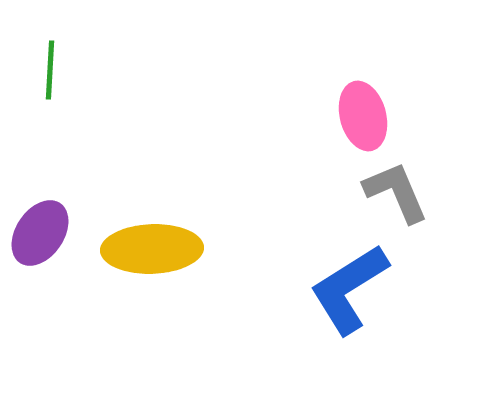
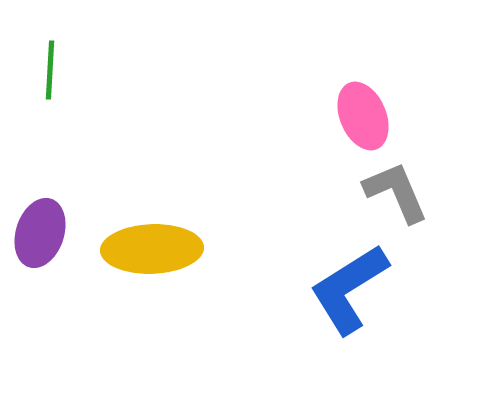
pink ellipse: rotated 8 degrees counterclockwise
purple ellipse: rotated 16 degrees counterclockwise
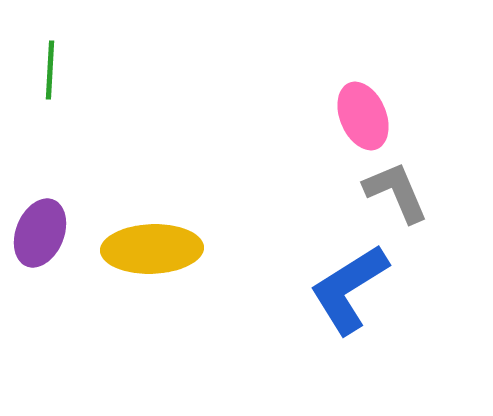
purple ellipse: rotated 4 degrees clockwise
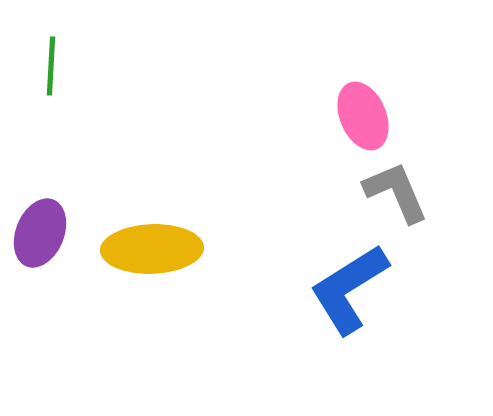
green line: moved 1 px right, 4 px up
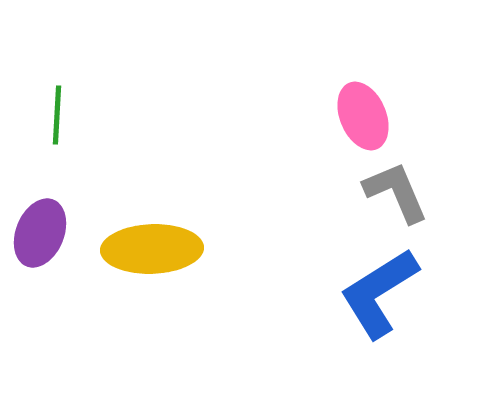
green line: moved 6 px right, 49 px down
blue L-shape: moved 30 px right, 4 px down
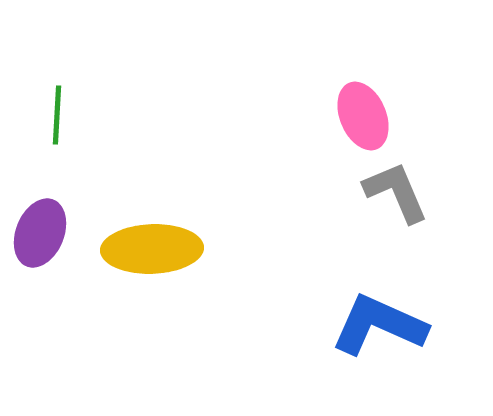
blue L-shape: moved 32 px down; rotated 56 degrees clockwise
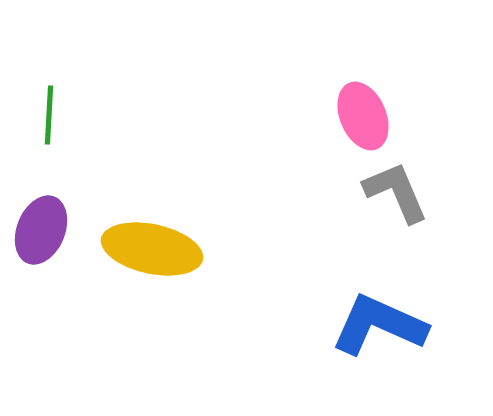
green line: moved 8 px left
purple ellipse: moved 1 px right, 3 px up
yellow ellipse: rotated 14 degrees clockwise
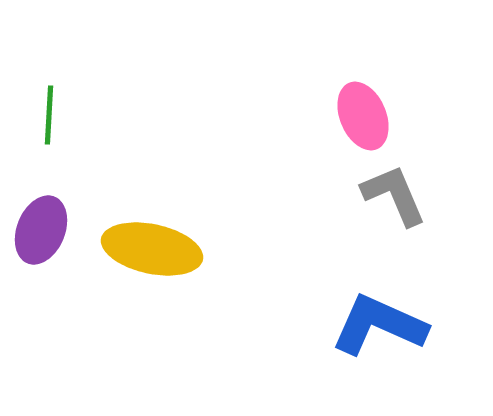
gray L-shape: moved 2 px left, 3 px down
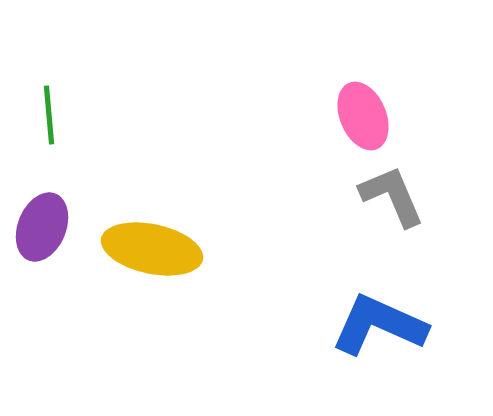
green line: rotated 8 degrees counterclockwise
gray L-shape: moved 2 px left, 1 px down
purple ellipse: moved 1 px right, 3 px up
